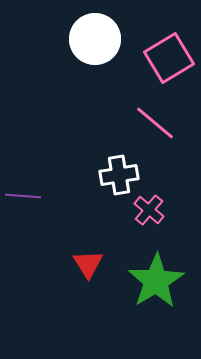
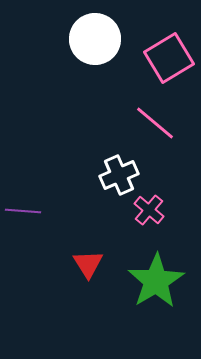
white cross: rotated 15 degrees counterclockwise
purple line: moved 15 px down
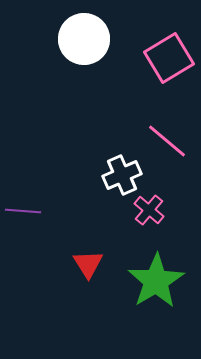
white circle: moved 11 px left
pink line: moved 12 px right, 18 px down
white cross: moved 3 px right
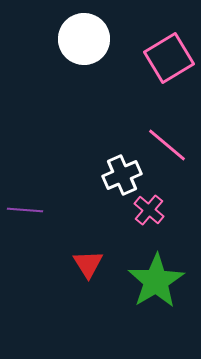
pink line: moved 4 px down
purple line: moved 2 px right, 1 px up
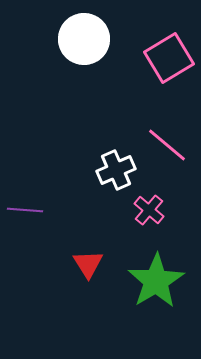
white cross: moved 6 px left, 5 px up
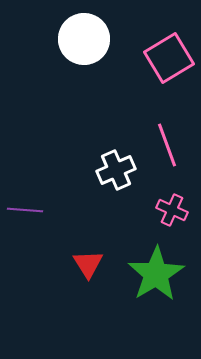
pink line: rotated 30 degrees clockwise
pink cross: moved 23 px right; rotated 16 degrees counterclockwise
green star: moved 7 px up
